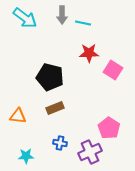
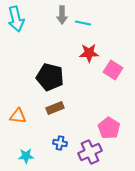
cyan arrow: moved 9 px left, 1 px down; rotated 40 degrees clockwise
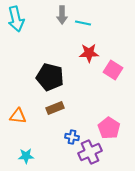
blue cross: moved 12 px right, 6 px up
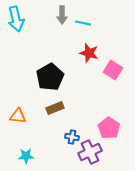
red star: rotated 18 degrees clockwise
black pentagon: rotated 28 degrees clockwise
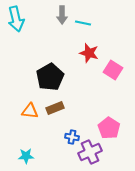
orange triangle: moved 12 px right, 5 px up
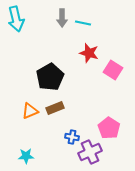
gray arrow: moved 3 px down
orange triangle: rotated 30 degrees counterclockwise
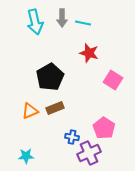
cyan arrow: moved 19 px right, 3 px down
pink square: moved 10 px down
pink pentagon: moved 5 px left
purple cross: moved 1 px left, 1 px down
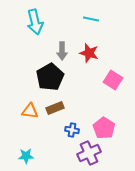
gray arrow: moved 33 px down
cyan line: moved 8 px right, 4 px up
orange triangle: rotated 30 degrees clockwise
blue cross: moved 7 px up
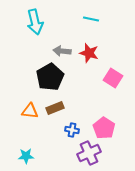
gray arrow: rotated 96 degrees clockwise
pink square: moved 2 px up
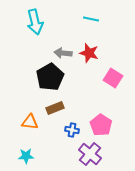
gray arrow: moved 1 px right, 2 px down
orange triangle: moved 11 px down
pink pentagon: moved 3 px left, 3 px up
purple cross: moved 1 px right, 1 px down; rotated 25 degrees counterclockwise
